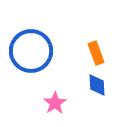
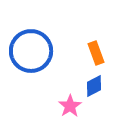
blue diamond: moved 3 px left, 1 px down; rotated 65 degrees clockwise
pink star: moved 15 px right, 3 px down
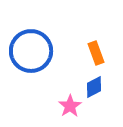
blue diamond: moved 1 px down
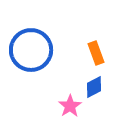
blue circle: moved 1 px up
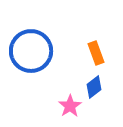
blue circle: moved 1 px down
blue diamond: rotated 10 degrees counterclockwise
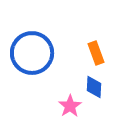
blue circle: moved 1 px right, 2 px down
blue diamond: rotated 50 degrees counterclockwise
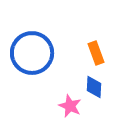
pink star: rotated 15 degrees counterclockwise
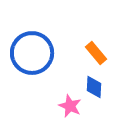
orange rectangle: rotated 20 degrees counterclockwise
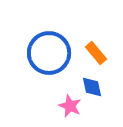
blue circle: moved 17 px right
blue diamond: moved 2 px left; rotated 15 degrees counterclockwise
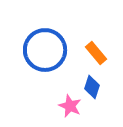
blue circle: moved 4 px left, 3 px up
blue diamond: rotated 30 degrees clockwise
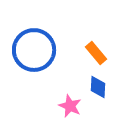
blue circle: moved 11 px left
blue diamond: moved 6 px right; rotated 15 degrees counterclockwise
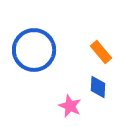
orange rectangle: moved 5 px right, 1 px up
